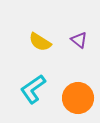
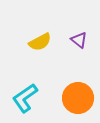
yellow semicircle: rotated 60 degrees counterclockwise
cyan L-shape: moved 8 px left, 9 px down
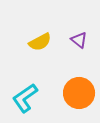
orange circle: moved 1 px right, 5 px up
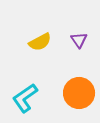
purple triangle: rotated 18 degrees clockwise
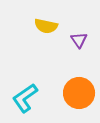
yellow semicircle: moved 6 px right, 16 px up; rotated 40 degrees clockwise
